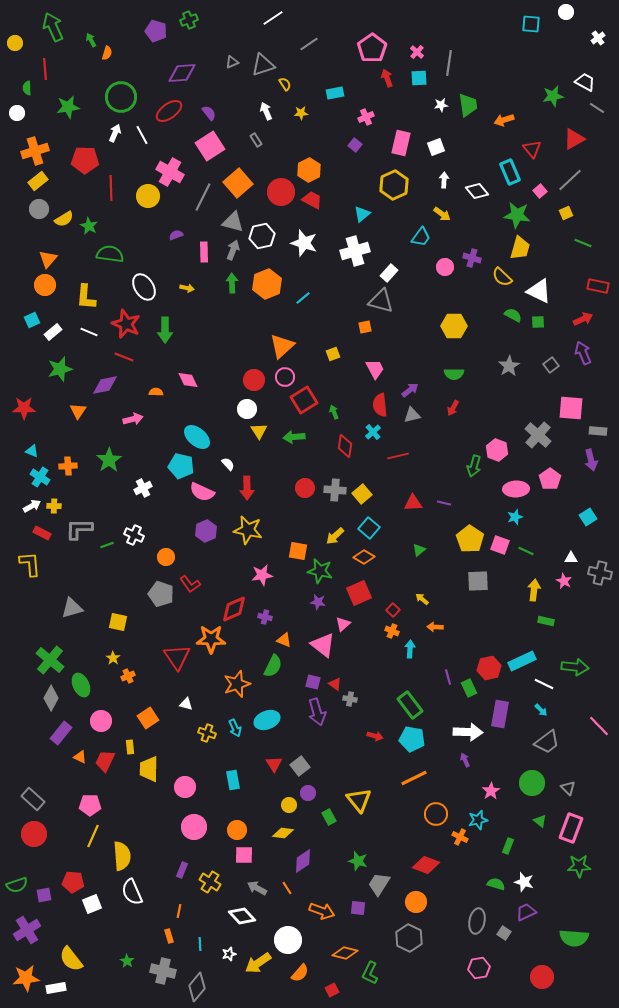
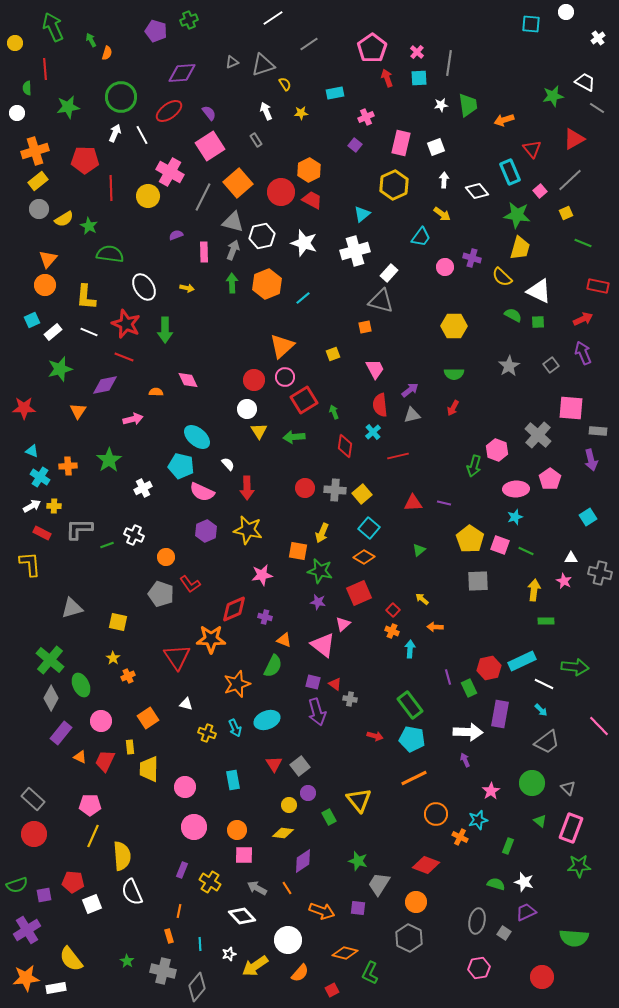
yellow arrow at (335, 536): moved 13 px left, 3 px up; rotated 24 degrees counterclockwise
green rectangle at (546, 621): rotated 14 degrees counterclockwise
yellow arrow at (258, 963): moved 3 px left, 3 px down
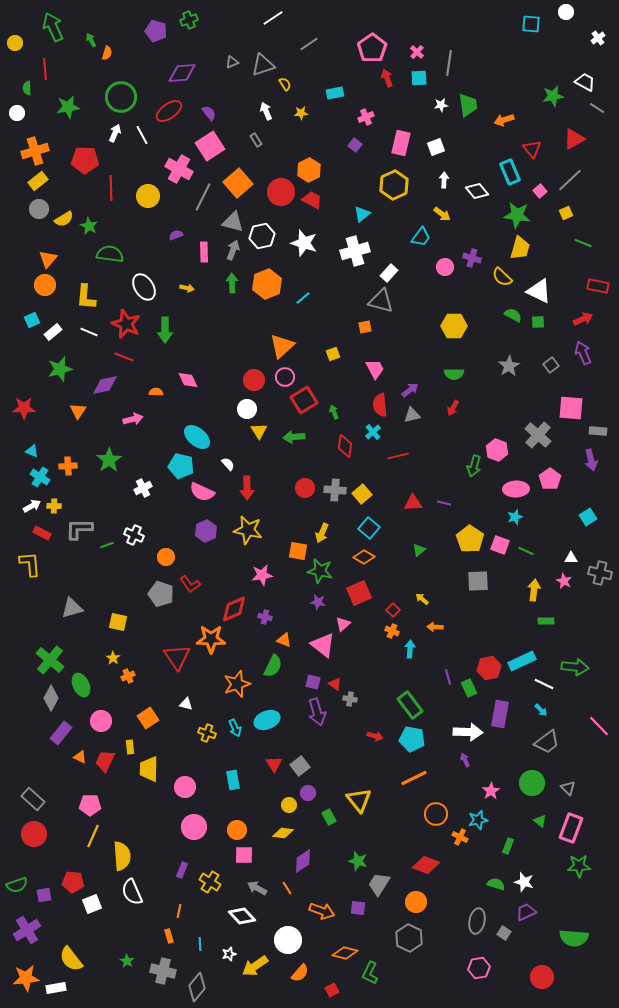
pink cross at (170, 172): moved 9 px right, 3 px up
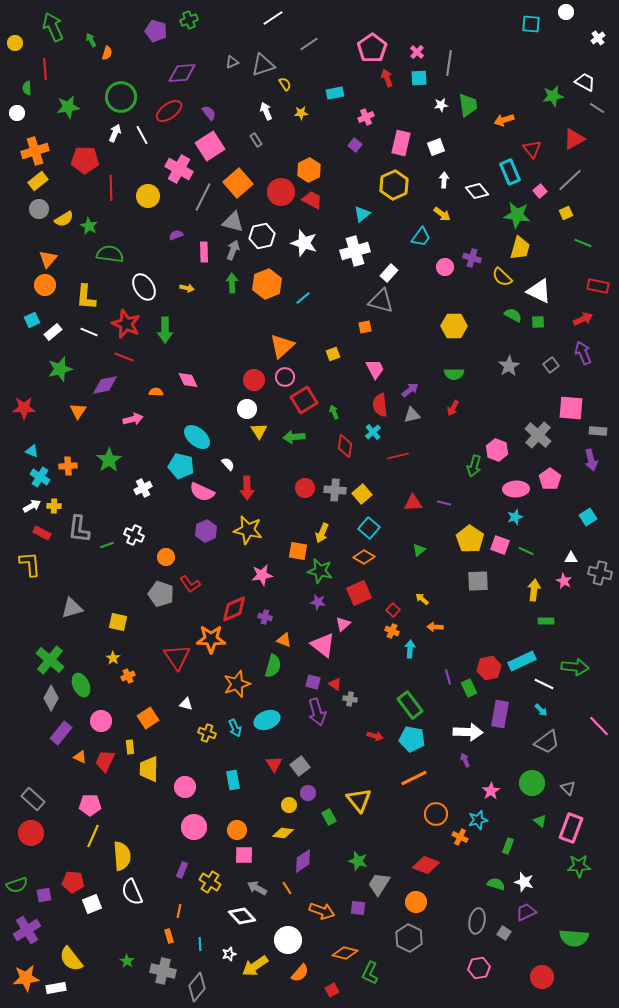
gray L-shape at (79, 529): rotated 84 degrees counterclockwise
green semicircle at (273, 666): rotated 10 degrees counterclockwise
red circle at (34, 834): moved 3 px left, 1 px up
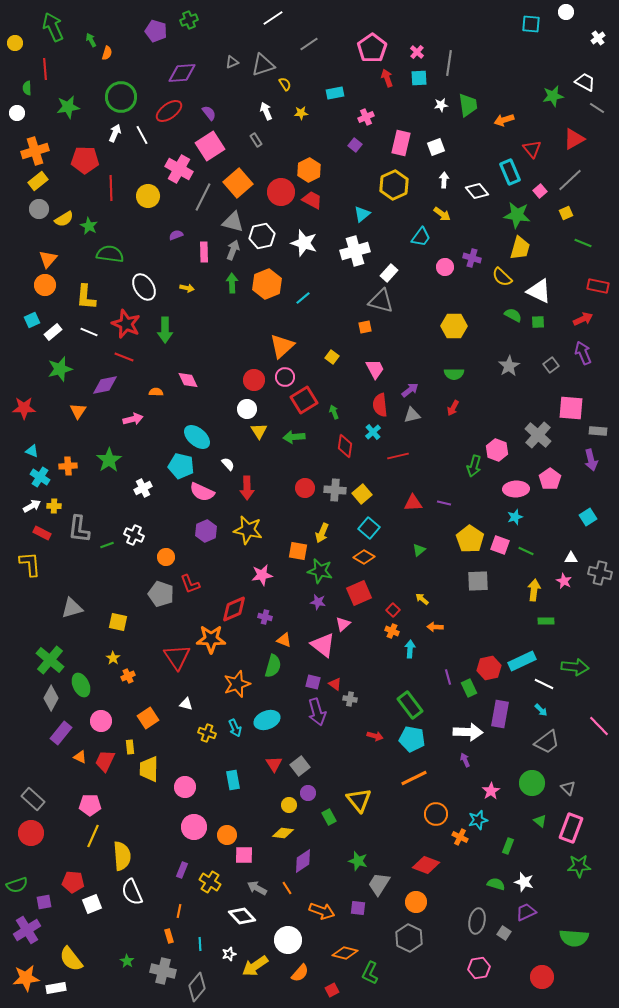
yellow square at (333, 354): moved 1 px left, 3 px down; rotated 32 degrees counterclockwise
red L-shape at (190, 584): rotated 15 degrees clockwise
orange circle at (237, 830): moved 10 px left, 5 px down
purple square at (44, 895): moved 7 px down
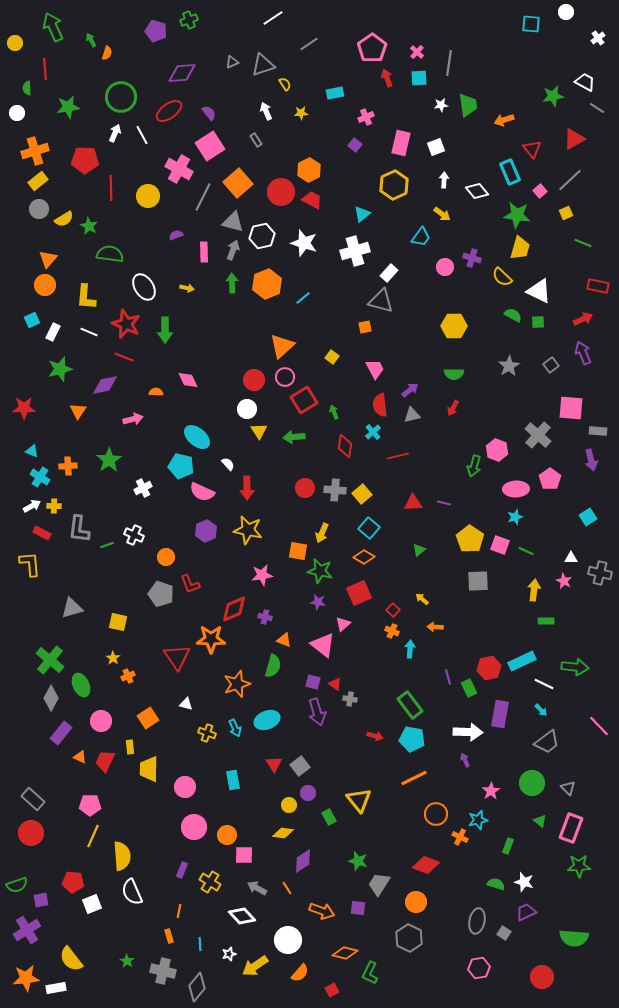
white rectangle at (53, 332): rotated 24 degrees counterclockwise
purple square at (44, 902): moved 3 px left, 2 px up
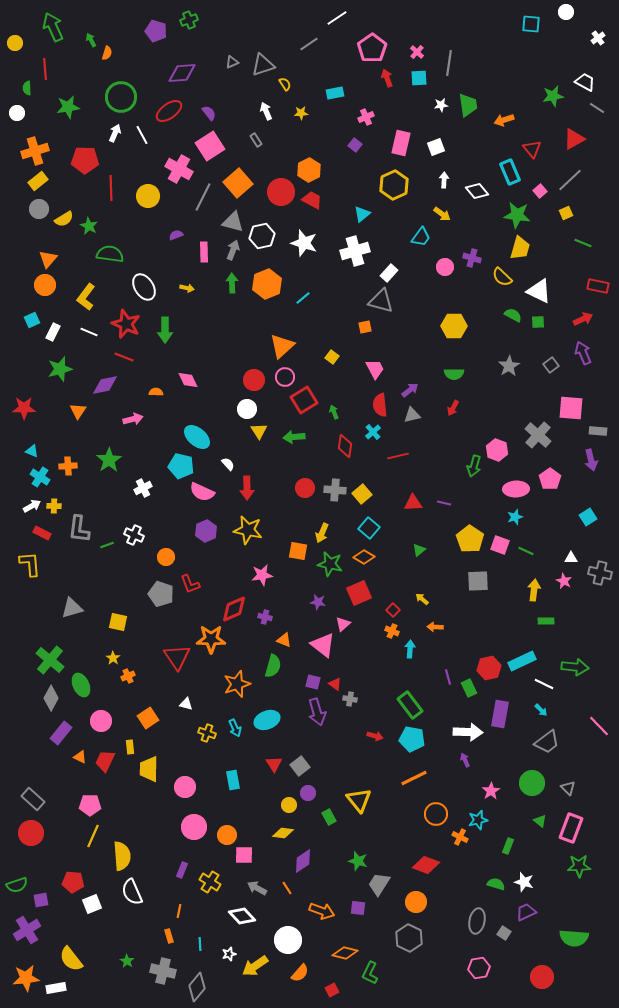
white line at (273, 18): moved 64 px right
yellow L-shape at (86, 297): rotated 32 degrees clockwise
green star at (320, 571): moved 10 px right, 7 px up
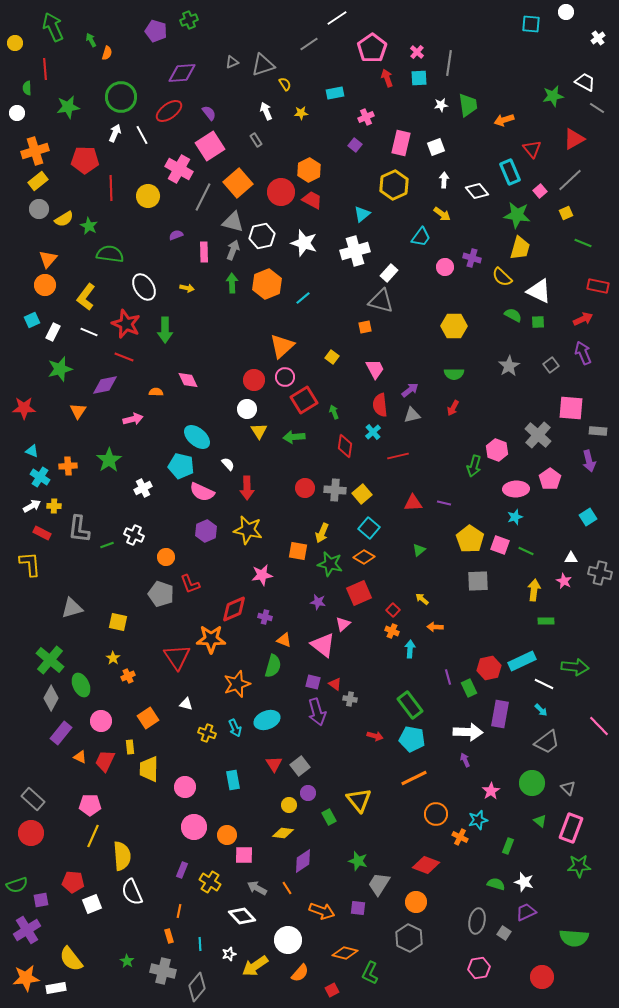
purple arrow at (591, 460): moved 2 px left, 1 px down
